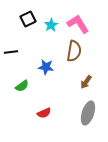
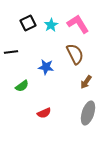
black square: moved 4 px down
brown semicircle: moved 1 px right, 3 px down; rotated 35 degrees counterclockwise
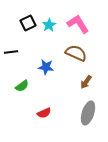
cyan star: moved 2 px left
brown semicircle: moved 1 px right, 1 px up; rotated 40 degrees counterclockwise
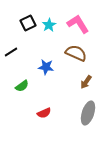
black line: rotated 24 degrees counterclockwise
